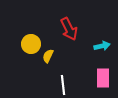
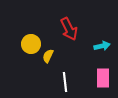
white line: moved 2 px right, 3 px up
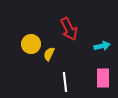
yellow semicircle: moved 1 px right, 2 px up
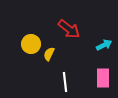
red arrow: rotated 25 degrees counterclockwise
cyan arrow: moved 2 px right, 1 px up; rotated 14 degrees counterclockwise
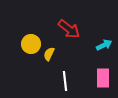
white line: moved 1 px up
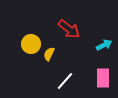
white line: rotated 48 degrees clockwise
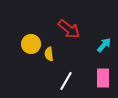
cyan arrow: rotated 21 degrees counterclockwise
yellow semicircle: rotated 32 degrees counterclockwise
white line: moved 1 px right; rotated 12 degrees counterclockwise
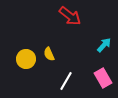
red arrow: moved 1 px right, 13 px up
yellow circle: moved 5 px left, 15 px down
yellow semicircle: rotated 16 degrees counterclockwise
pink rectangle: rotated 30 degrees counterclockwise
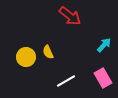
yellow semicircle: moved 1 px left, 2 px up
yellow circle: moved 2 px up
white line: rotated 30 degrees clockwise
